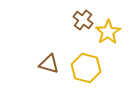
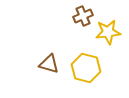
brown cross: moved 4 px up; rotated 30 degrees clockwise
yellow star: rotated 25 degrees clockwise
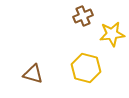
yellow star: moved 4 px right, 2 px down
brown triangle: moved 16 px left, 10 px down
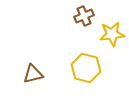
brown cross: moved 1 px right
brown triangle: rotated 30 degrees counterclockwise
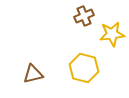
yellow hexagon: moved 2 px left
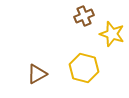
yellow star: rotated 25 degrees clockwise
brown triangle: moved 4 px right; rotated 15 degrees counterclockwise
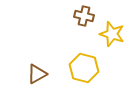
brown cross: rotated 36 degrees clockwise
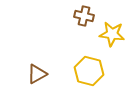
yellow star: rotated 10 degrees counterclockwise
yellow hexagon: moved 5 px right, 3 px down
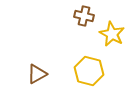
yellow star: rotated 20 degrees clockwise
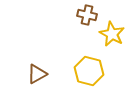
brown cross: moved 3 px right, 1 px up
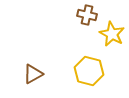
brown triangle: moved 4 px left
